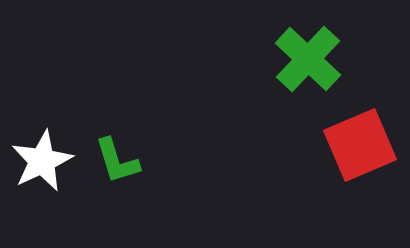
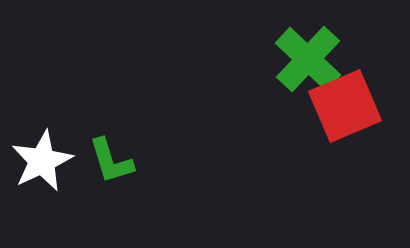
red square: moved 15 px left, 39 px up
green L-shape: moved 6 px left
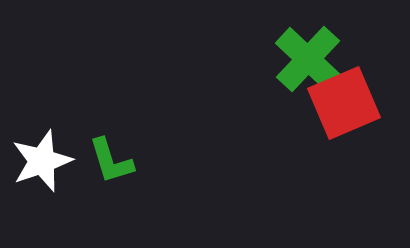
red square: moved 1 px left, 3 px up
white star: rotated 6 degrees clockwise
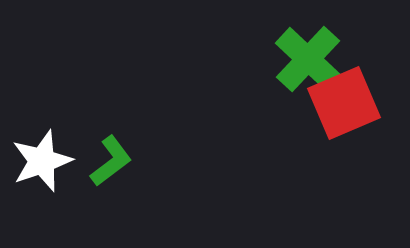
green L-shape: rotated 110 degrees counterclockwise
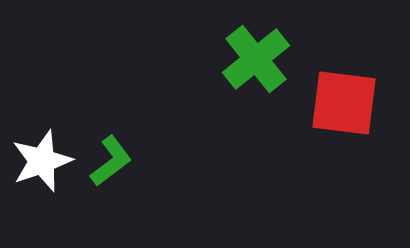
green cross: moved 52 px left; rotated 8 degrees clockwise
red square: rotated 30 degrees clockwise
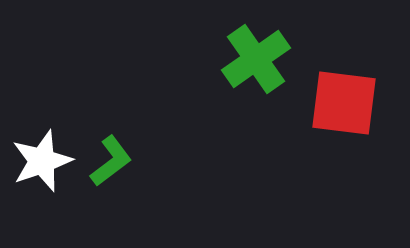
green cross: rotated 4 degrees clockwise
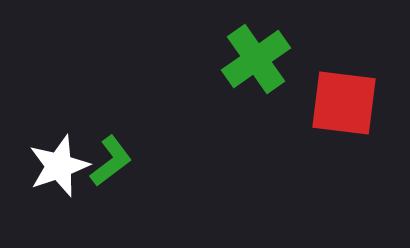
white star: moved 17 px right, 5 px down
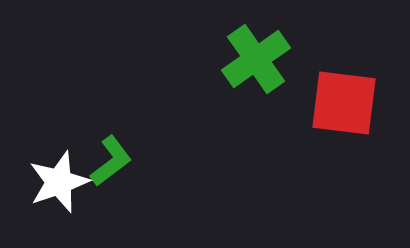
white star: moved 16 px down
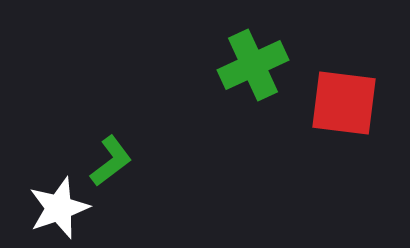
green cross: moved 3 px left, 6 px down; rotated 10 degrees clockwise
white star: moved 26 px down
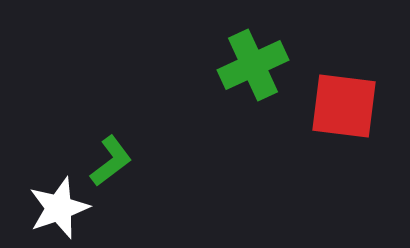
red square: moved 3 px down
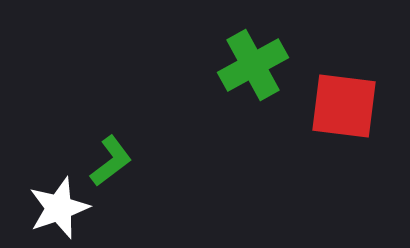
green cross: rotated 4 degrees counterclockwise
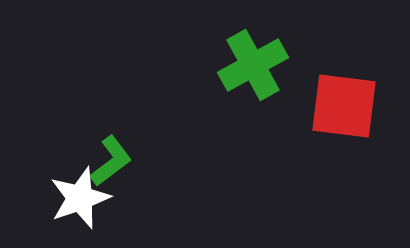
white star: moved 21 px right, 10 px up
